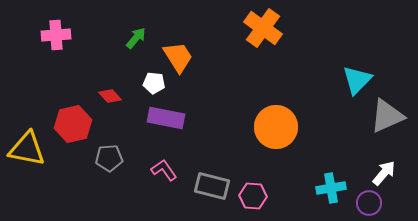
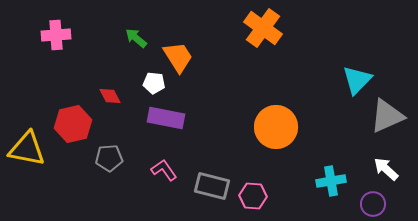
green arrow: rotated 90 degrees counterclockwise
red diamond: rotated 15 degrees clockwise
white arrow: moved 2 px right, 4 px up; rotated 88 degrees counterclockwise
cyan cross: moved 7 px up
purple circle: moved 4 px right, 1 px down
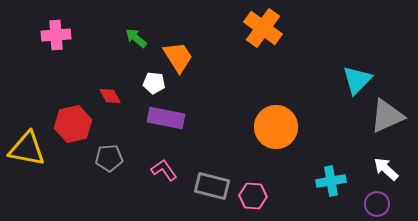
purple circle: moved 4 px right
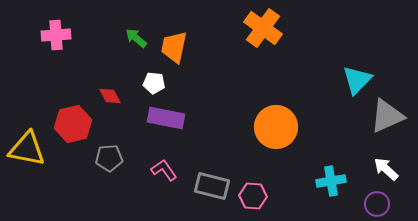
orange trapezoid: moved 4 px left, 10 px up; rotated 136 degrees counterclockwise
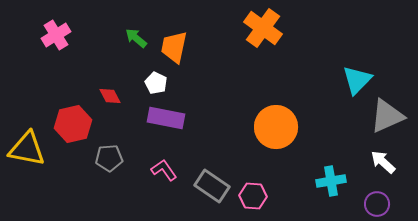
pink cross: rotated 28 degrees counterclockwise
white pentagon: moved 2 px right; rotated 20 degrees clockwise
white arrow: moved 3 px left, 7 px up
gray rectangle: rotated 20 degrees clockwise
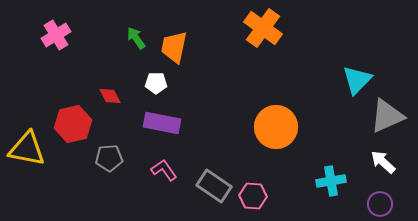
green arrow: rotated 15 degrees clockwise
white pentagon: rotated 25 degrees counterclockwise
purple rectangle: moved 4 px left, 5 px down
gray rectangle: moved 2 px right
purple circle: moved 3 px right
